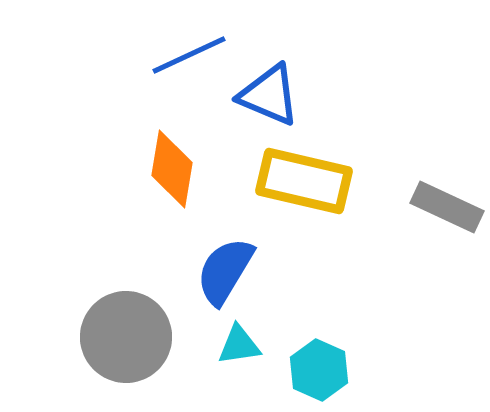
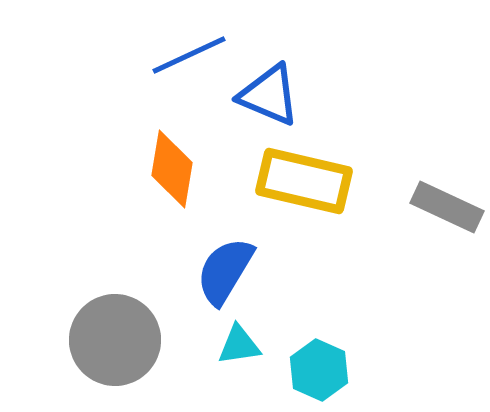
gray circle: moved 11 px left, 3 px down
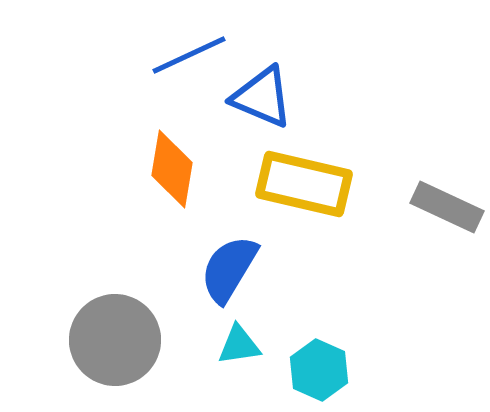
blue triangle: moved 7 px left, 2 px down
yellow rectangle: moved 3 px down
blue semicircle: moved 4 px right, 2 px up
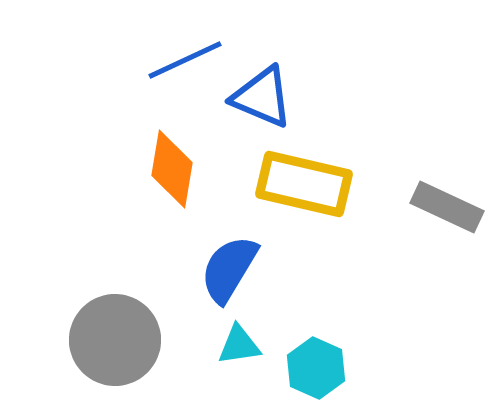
blue line: moved 4 px left, 5 px down
cyan hexagon: moved 3 px left, 2 px up
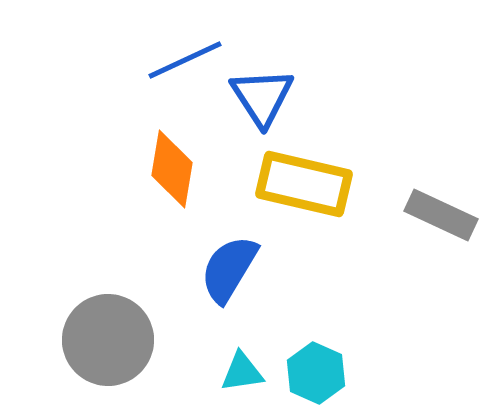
blue triangle: rotated 34 degrees clockwise
gray rectangle: moved 6 px left, 8 px down
gray circle: moved 7 px left
cyan triangle: moved 3 px right, 27 px down
cyan hexagon: moved 5 px down
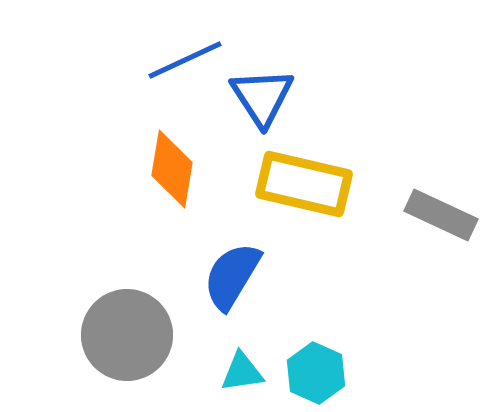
blue semicircle: moved 3 px right, 7 px down
gray circle: moved 19 px right, 5 px up
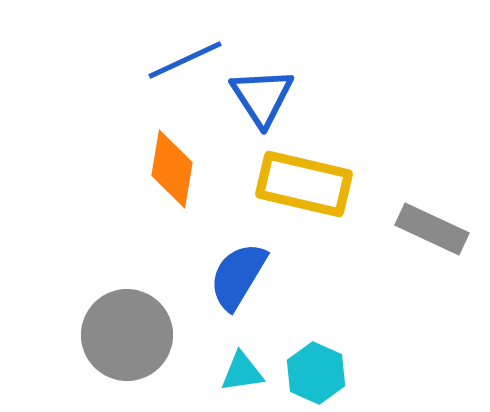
gray rectangle: moved 9 px left, 14 px down
blue semicircle: moved 6 px right
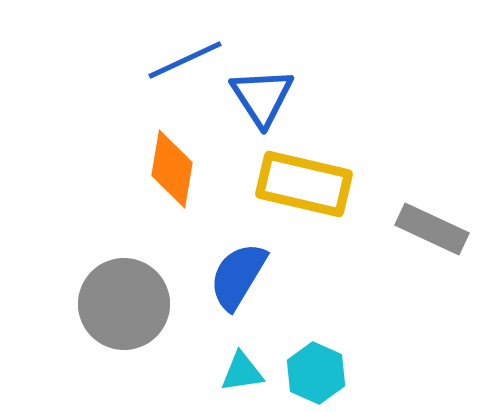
gray circle: moved 3 px left, 31 px up
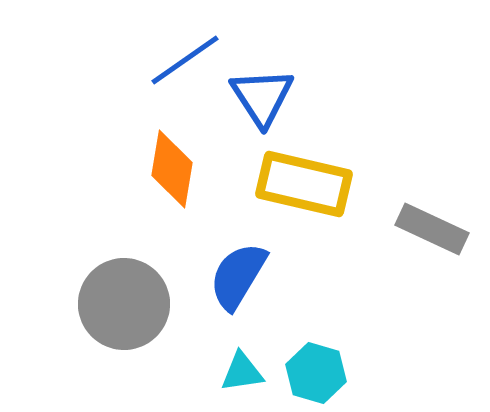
blue line: rotated 10 degrees counterclockwise
cyan hexagon: rotated 8 degrees counterclockwise
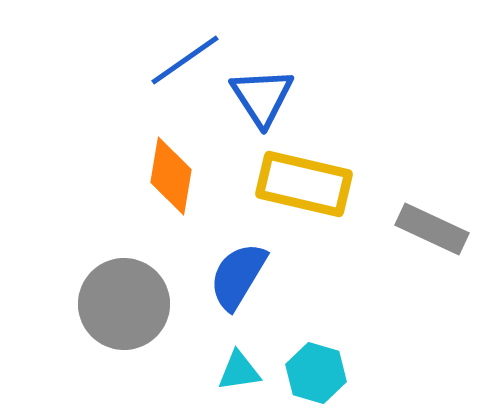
orange diamond: moved 1 px left, 7 px down
cyan triangle: moved 3 px left, 1 px up
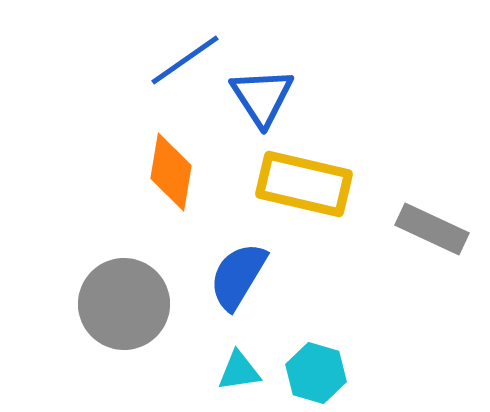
orange diamond: moved 4 px up
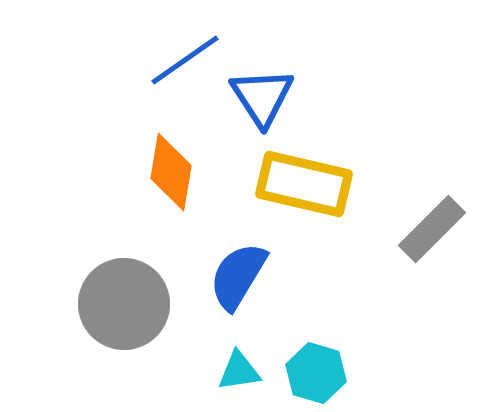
gray rectangle: rotated 70 degrees counterclockwise
